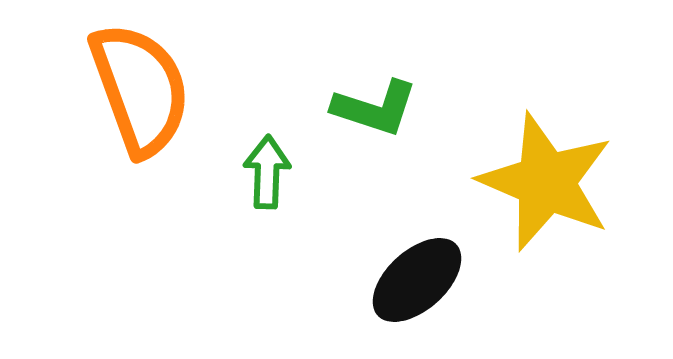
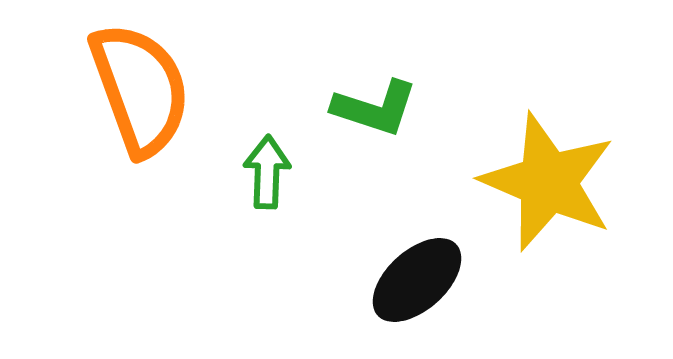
yellow star: moved 2 px right
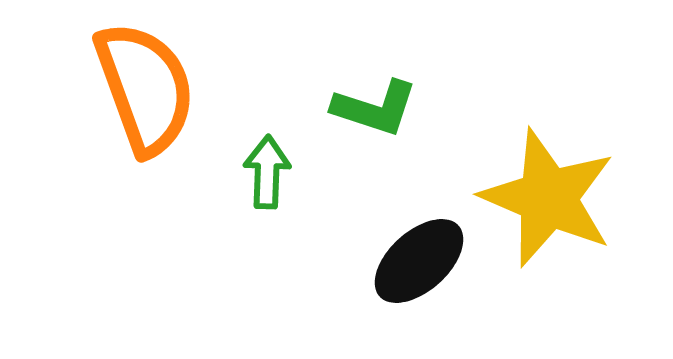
orange semicircle: moved 5 px right, 1 px up
yellow star: moved 16 px down
black ellipse: moved 2 px right, 19 px up
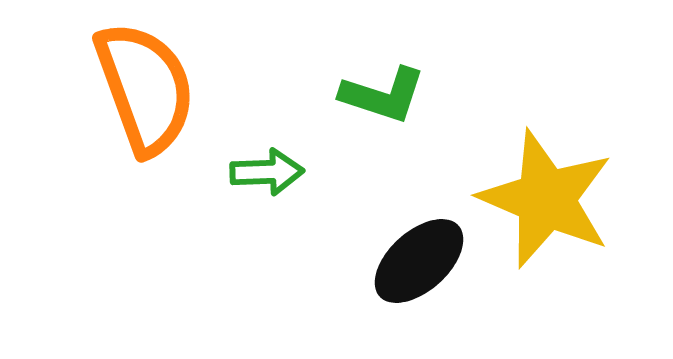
green L-shape: moved 8 px right, 13 px up
green arrow: rotated 86 degrees clockwise
yellow star: moved 2 px left, 1 px down
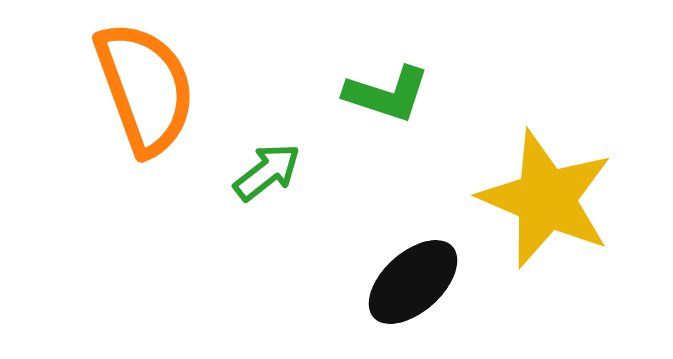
green L-shape: moved 4 px right, 1 px up
green arrow: rotated 36 degrees counterclockwise
black ellipse: moved 6 px left, 21 px down
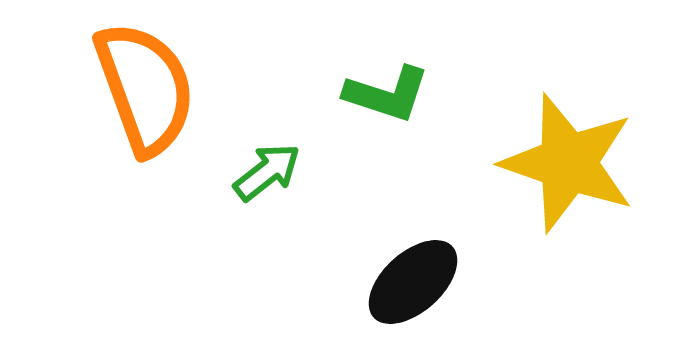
yellow star: moved 22 px right, 36 px up; rotated 4 degrees counterclockwise
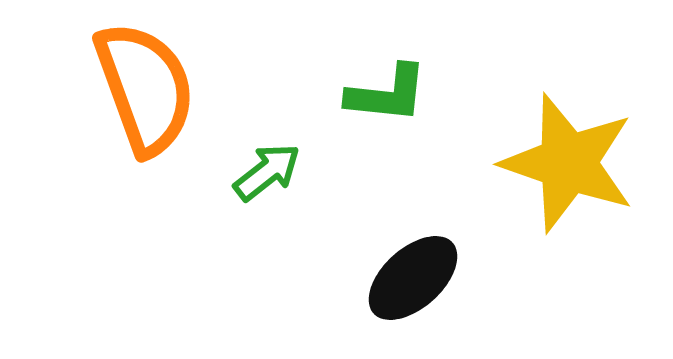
green L-shape: rotated 12 degrees counterclockwise
black ellipse: moved 4 px up
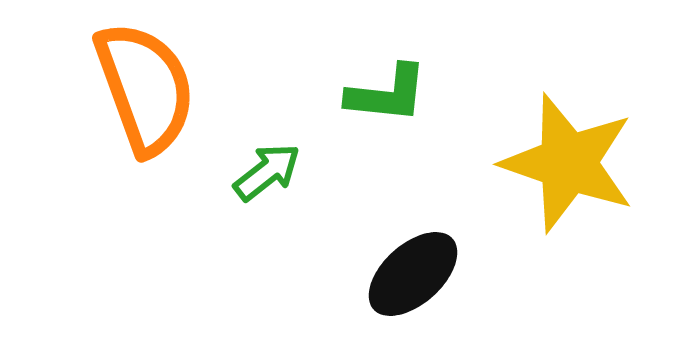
black ellipse: moved 4 px up
